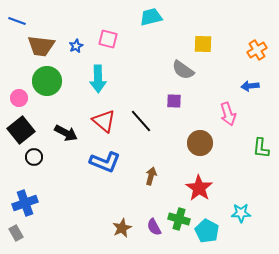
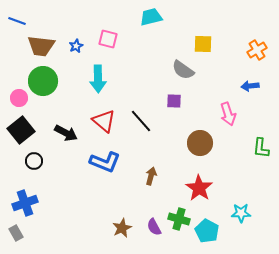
green circle: moved 4 px left
black circle: moved 4 px down
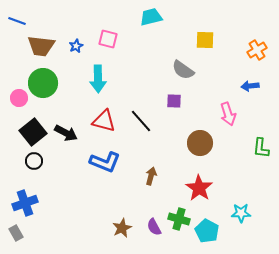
yellow square: moved 2 px right, 4 px up
green circle: moved 2 px down
red triangle: rotated 25 degrees counterclockwise
black square: moved 12 px right, 2 px down
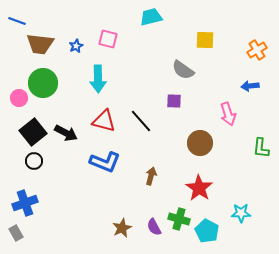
brown trapezoid: moved 1 px left, 2 px up
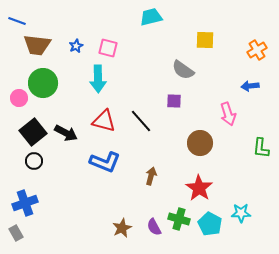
pink square: moved 9 px down
brown trapezoid: moved 3 px left, 1 px down
cyan pentagon: moved 3 px right, 7 px up
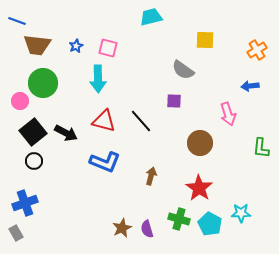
pink circle: moved 1 px right, 3 px down
purple semicircle: moved 7 px left, 2 px down; rotated 12 degrees clockwise
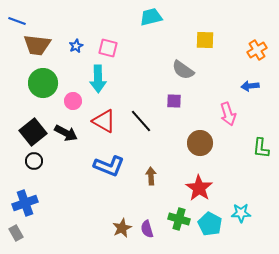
pink circle: moved 53 px right
red triangle: rotated 15 degrees clockwise
blue L-shape: moved 4 px right, 4 px down
brown arrow: rotated 18 degrees counterclockwise
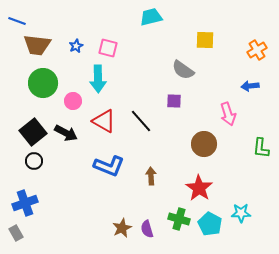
brown circle: moved 4 px right, 1 px down
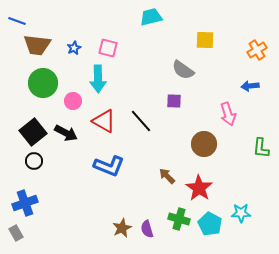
blue star: moved 2 px left, 2 px down
brown arrow: moved 16 px right; rotated 42 degrees counterclockwise
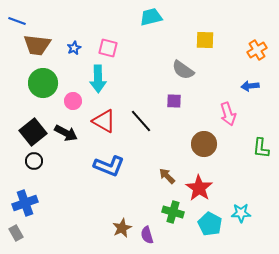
green cross: moved 6 px left, 7 px up
purple semicircle: moved 6 px down
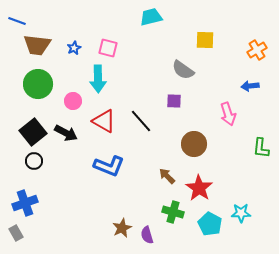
green circle: moved 5 px left, 1 px down
brown circle: moved 10 px left
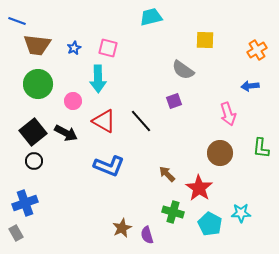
purple square: rotated 21 degrees counterclockwise
brown circle: moved 26 px right, 9 px down
brown arrow: moved 2 px up
